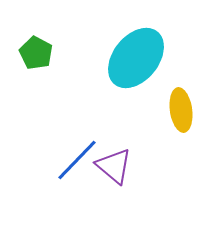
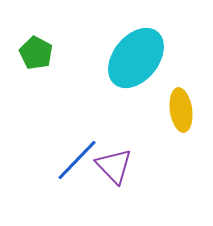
purple triangle: rotated 6 degrees clockwise
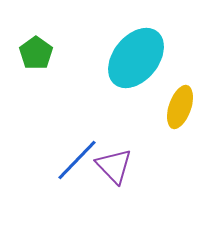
green pentagon: rotated 8 degrees clockwise
yellow ellipse: moved 1 px left, 3 px up; rotated 27 degrees clockwise
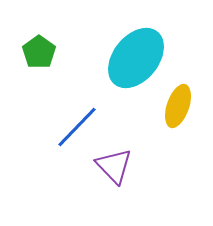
green pentagon: moved 3 px right, 1 px up
yellow ellipse: moved 2 px left, 1 px up
blue line: moved 33 px up
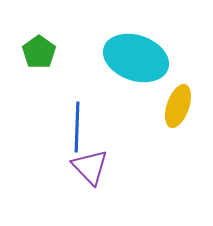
cyan ellipse: rotated 70 degrees clockwise
blue line: rotated 42 degrees counterclockwise
purple triangle: moved 24 px left, 1 px down
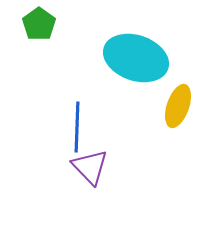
green pentagon: moved 28 px up
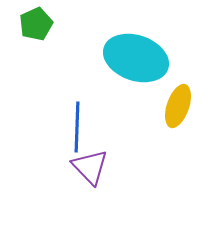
green pentagon: moved 3 px left; rotated 12 degrees clockwise
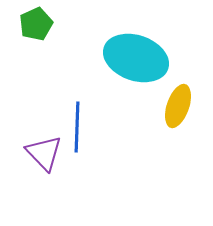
purple triangle: moved 46 px left, 14 px up
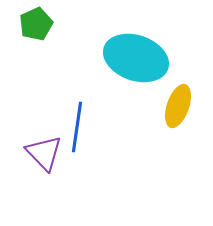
blue line: rotated 6 degrees clockwise
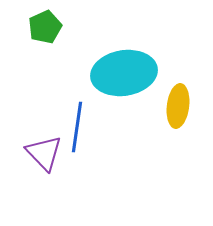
green pentagon: moved 9 px right, 3 px down
cyan ellipse: moved 12 px left, 15 px down; rotated 28 degrees counterclockwise
yellow ellipse: rotated 12 degrees counterclockwise
